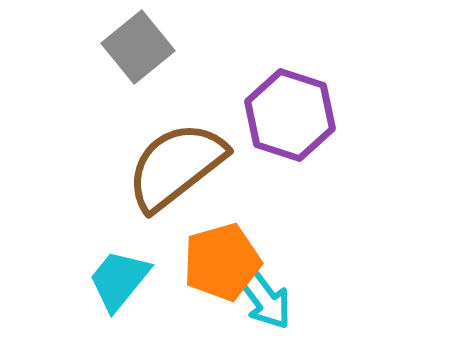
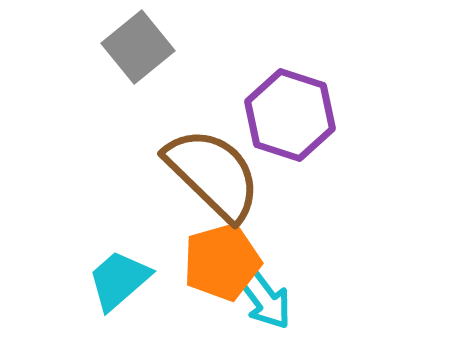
brown semicircle: moved 37 px right, 8 px down; rotated 82 degrees clockwise
cyan trapezoid: rotated 10 degrees clockwise
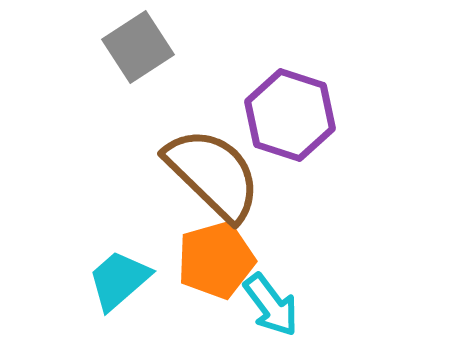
gray square: rotated 6 degrees clockwise
orange pentagon: moved 6 px left, 2 px up
cyan arrow: moved 7 px right, 7 px down
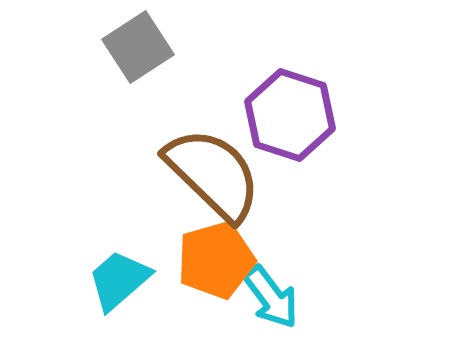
cyan arrow: moved 8 px up
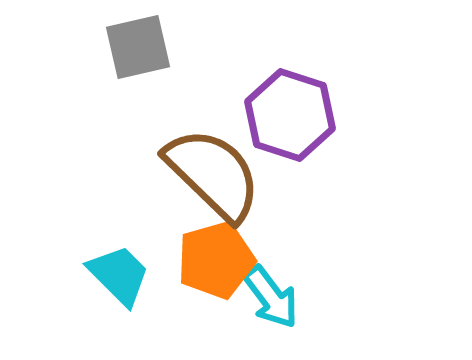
gray square: rotated 20 degrees clockwise
cyan trapezoid: moved 5 px up; rotated 86 degrees clockwise
